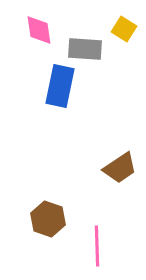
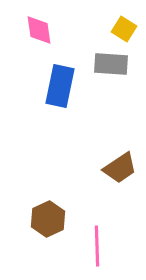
gray rectangle: moved 26 px right, 15 px down
brown hexagon: rotated 16 degrees clockwise
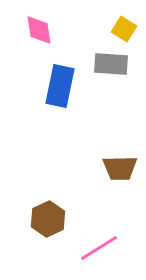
brown trapezoid: rotated 33 degrees clockwise
pink line: moved 2 px right, 2 px down; rotated 60 degrees clockwise
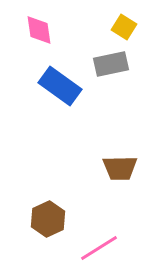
yellow square: moved 2 px up
gray rectangle: rotated 16 degrees counterclockwise
blue rectangle: rotated 66 degrees counterclockwise
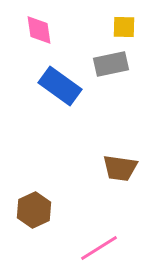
yellow square: rotated 30 degrees counterclockwise
brown trapezoid: rotated 9 degrees clockwise
brown hexagon: moved 14 px left, 9 px up
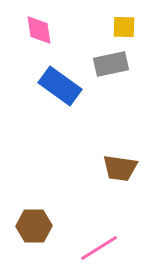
brown hexagon: moved 16 px down; rotated 24 degrees clockwise
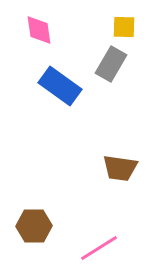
gray rectangle: rotated 48 degrees counterclockwise
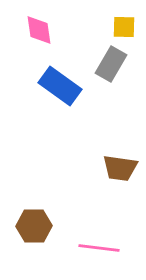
pink line: rotated 39 degrees clockwise
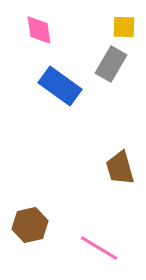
brown trapezoid: rotated 66 degrees clockwise
brown hexagon: moved 4 px left, 1 px up; rotated 12 degrees counterclockwise
pink line: rotated 24 degrees clockwise
